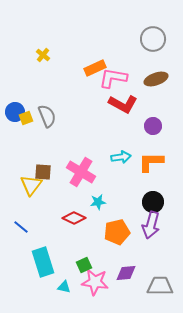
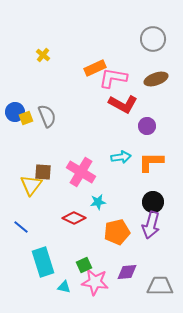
purple circle: moved 6 px left
purple diamond: moved 1 px right, 1 px up
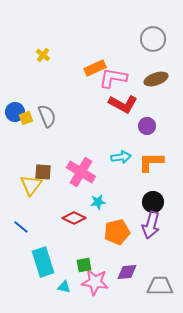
green square: rotated 14 degrees clockwise
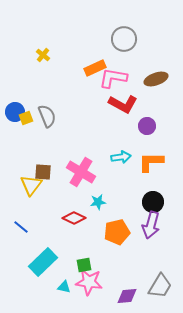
gray circle: moved 29 px left
cyan rectangle: rotated 64 degrees clockwise
purple diamond: moved 24 px down
pink star: moved 6 px left
gray trapezoid: rotated 120 degrees clockwise
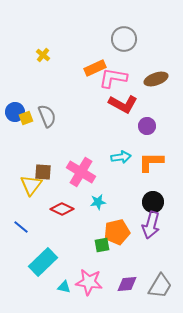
red diamond: moved 12 px left, 9 px up
green square: moved 18 px right, 20 px up
purple diamond: moved 12 px up
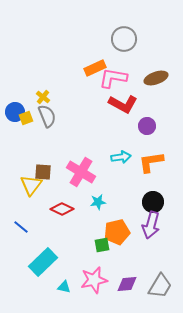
yellow cross: moved 42 px down
brown ellipse: moved 1 px up
orange L-shape: rotated 8 degrees counterclockwise
pink star: moved 5 px right, 2 px up; rotated 20 degrees counterclockwise
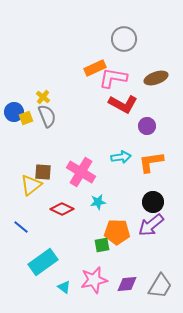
blue circle: moved 1 px left
yellow triangle: rotated 15 degrees clockwise
purple arrow: rotated 36 degrees clockwise
orange pentagon: rotated 15 degrees clockwise
cyan rectangle: rotated 8 degrees clockwise
cyan triangle: rotated 24 degrees clockwise
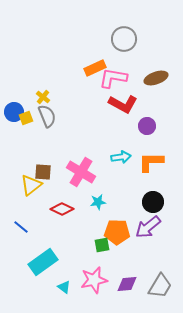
orange L-shape: rotated 8 degrees clockwise
purple arrow: moved 3 px left, 2 px down
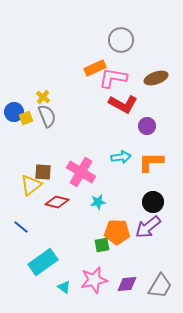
gray circle: moved 3 px left, 1 px down
red diamond: moved 5 px left, 7 px up; rotated 10 degrees counterclockwise
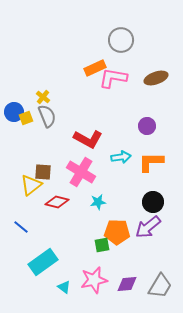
red L-shape: moved 35 px left, 35 px down
